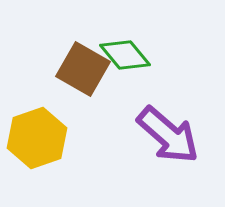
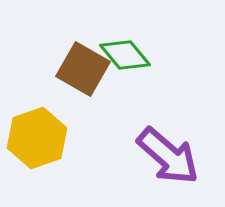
purple arrow: moved 21 px down
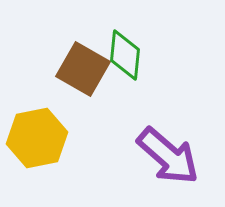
green diamond: rotated 45 degrees clockwise
yellow hexagon: rotated 8 degrees clockwise
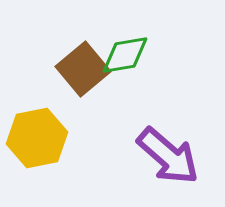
green diamond: rotated 75 degrees clockwise
brown square: rotated 20 degrees clockwise
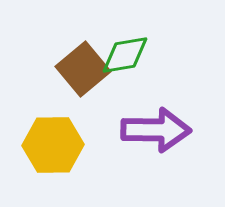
yellow hexagon: moved 16 px right, 7 px down; rotated 10 degrees clockwise
purple arrow: moved 12 px left, 26 px up; rotated 40 degrees counterclockwise
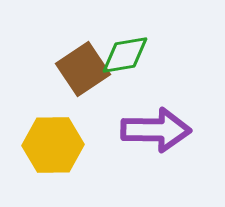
brown square: rotated 6 degrees clockwise
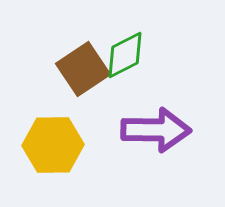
green diamond: rotated 18 degrees counterclockwise
